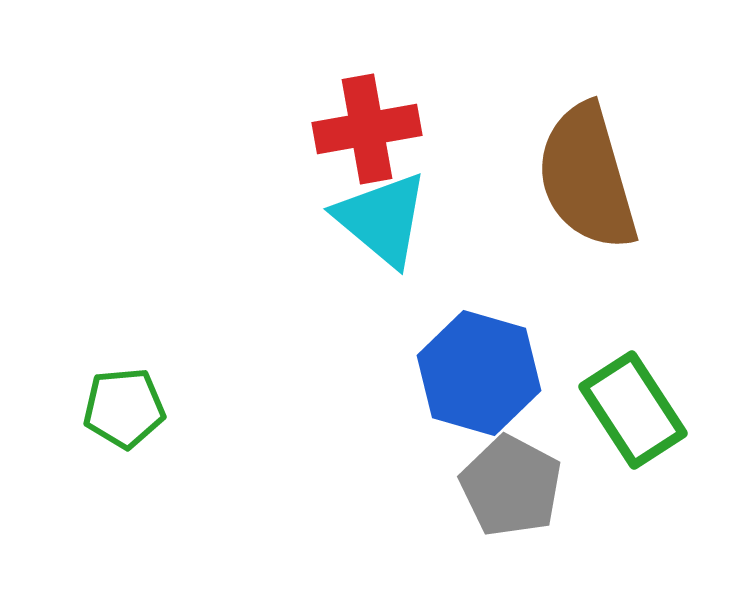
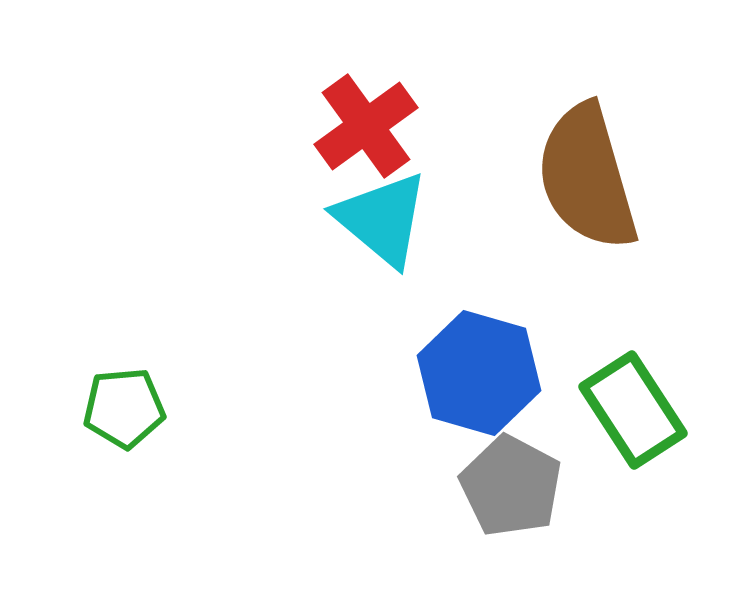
red cross: moved 1 px left, 3 px up; rotated 26 degrees counterclockwise
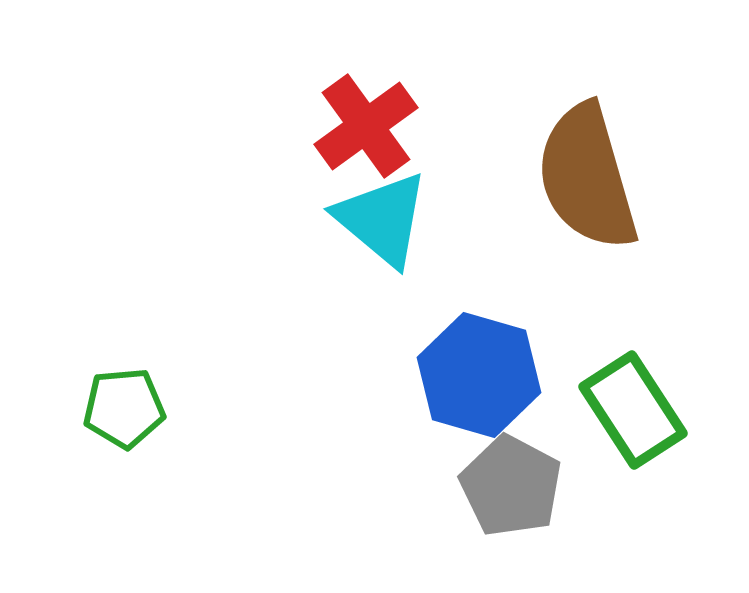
blue hexagon: moved 2 px down
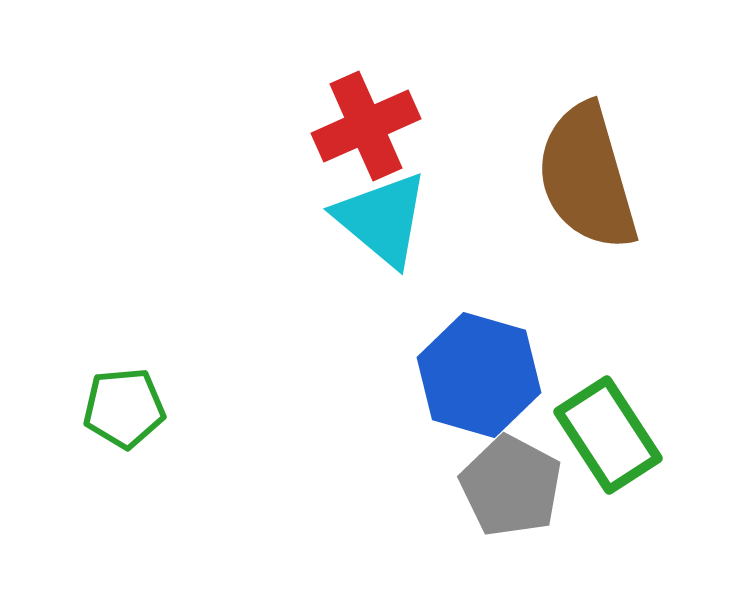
red cross: rotated 12 degrees clockwise
green rectangle: moved 25 px left, 25 px down
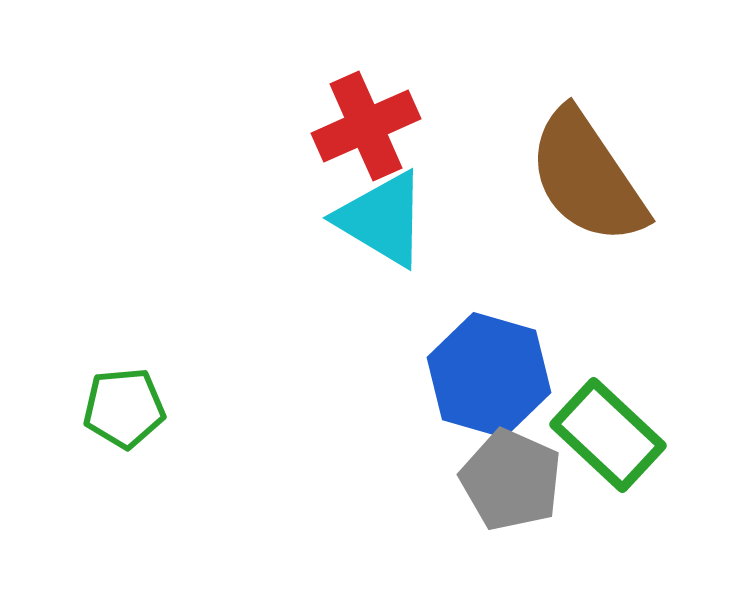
brown semicircle: rotated 18 degrees counterclockwise
cyan triangle: rotated 9 degrees counterclockwise
blue hexagon: moved 10 px right
green rectangle: rotated 14 degrees counterclockwise
gray pentagon: moved 6 px up; rotated 4 degrees counterclockwise
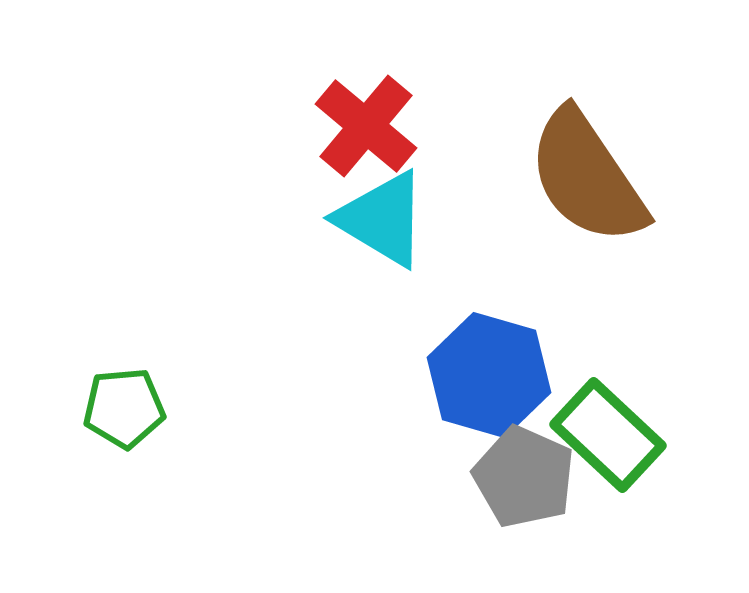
red cross: rotated 26 degrees counterclockwise
gray pentagon: moved 13 px right, 3 px up
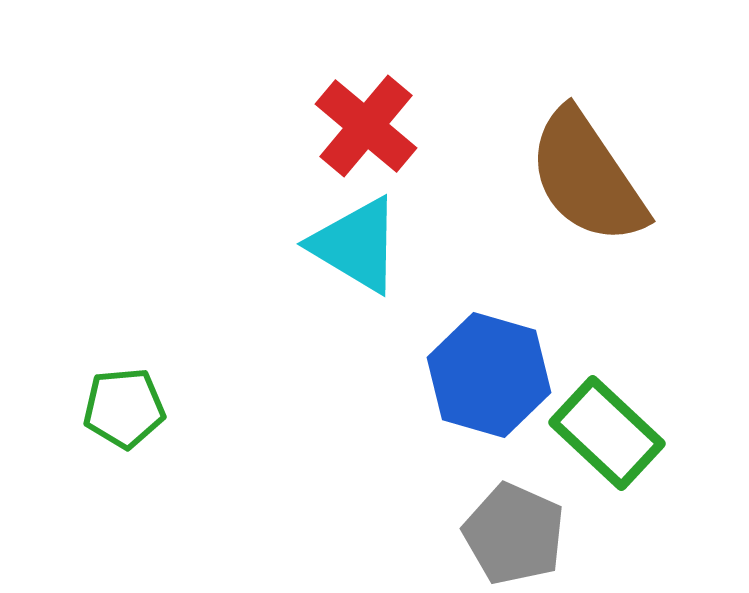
cyan triangle: moved 26 px left, 26 px down
green rectangle: moved 1 px left, 2 px up
gray pentagon: moved 10 px left, 57 px down
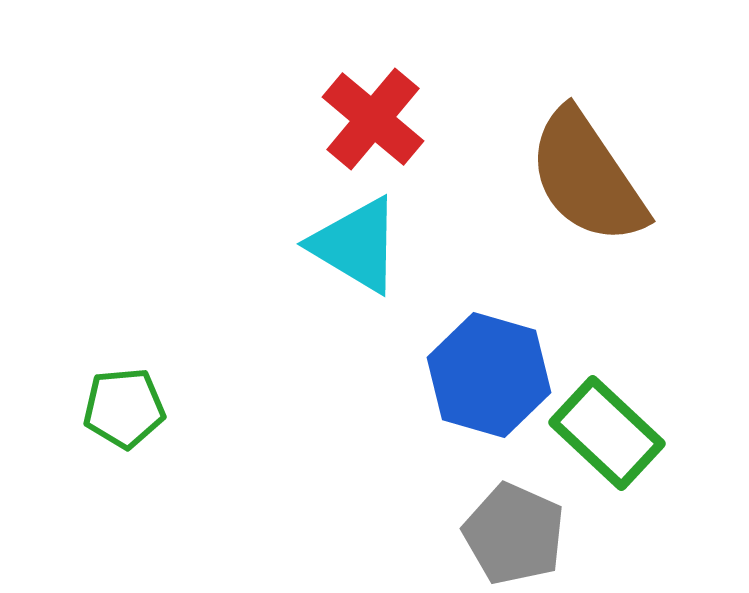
red cross: moved 7 px right, 7 px up
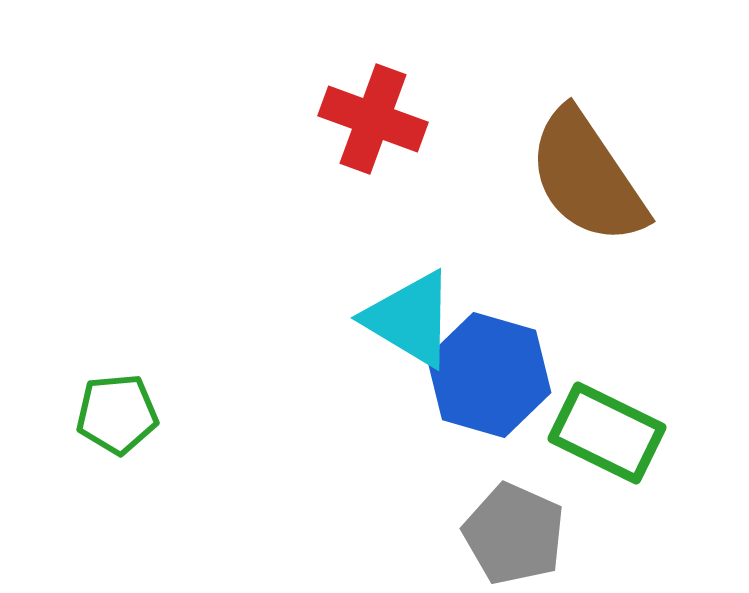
red cross: rotated 20 degrees counterclockwise
cyan triangle: moved 54 px right, 74 px down
green pentagon: moved 7 px left, 6 px down
green rectangle: rotated 17 degrees counterclockwise
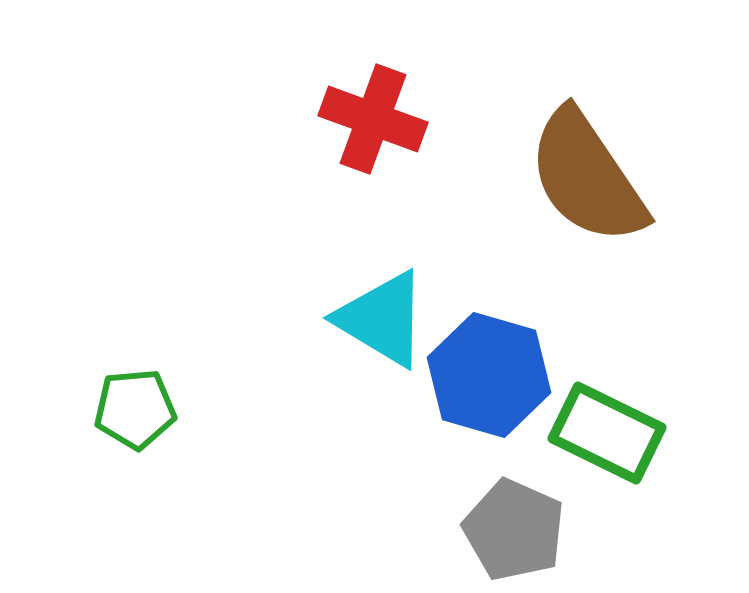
cyan triangle: moved 28 px left
green pentagon: moved 18 px right, 5 px up
gray pentagon: moved 4 px up
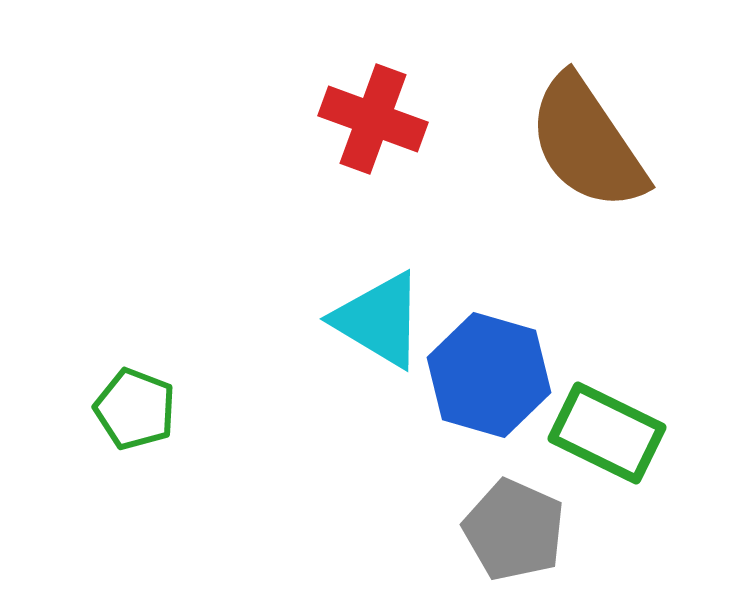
brown semicircle: moved 34 px up
cyan triangle: moved 3 px left, 1 px down
green pentagon: rotated 26 degrees clockwise
